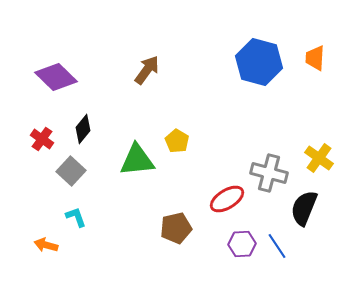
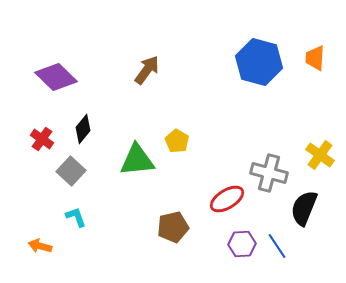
yellow cross: moved 1 px right, 3 px up
brown pentagon: moved 3 px left, 1 px up
orange arrow: moved 6 px left, 1 px down
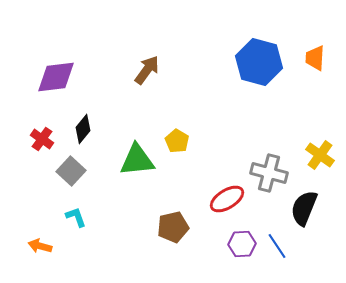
purple diamond: rotated 51 degrees counterclockwise
